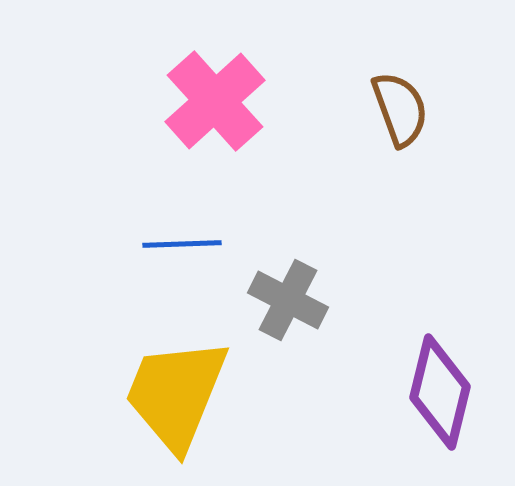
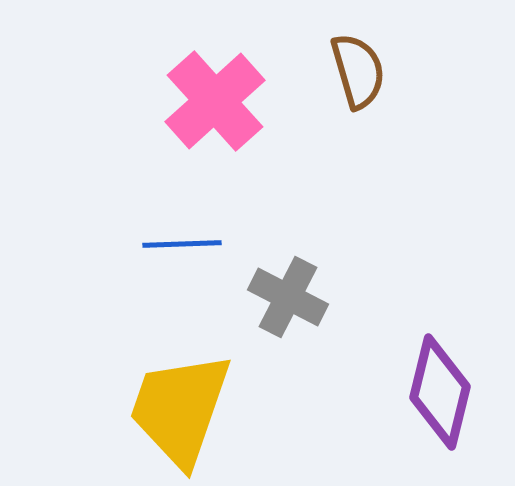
brown semicircle: moved 42 px left, 38 px up; rotated 4 degrees clockwise
gray cross: moved 3 px up
yellow trapezoid: moved 4 px right, 15 px down; rotated 3 degrees counterclockwise
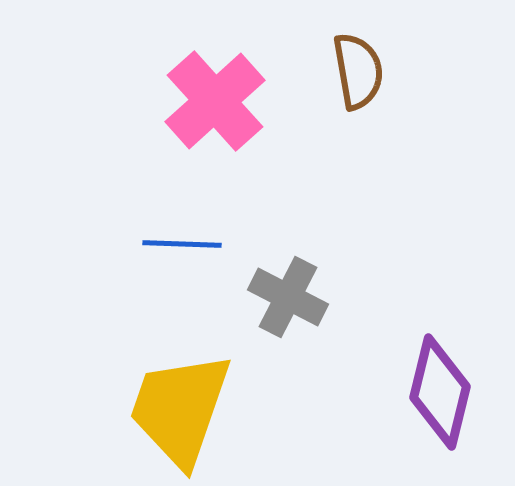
brown semicircle: rotated 6 degrees clockwise
blue line: rotated 4 degrees clockwise
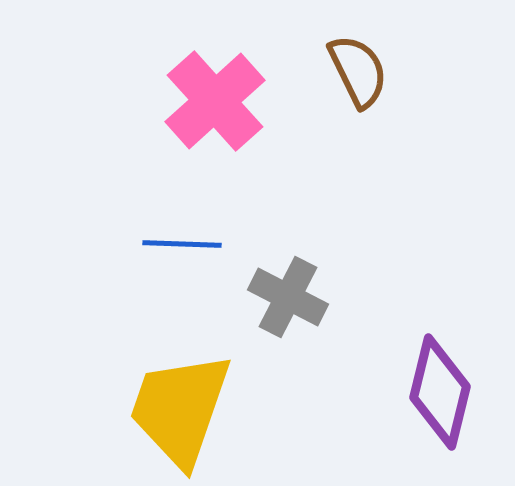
brown semicircle: rotated 16 degrees counterclockwise
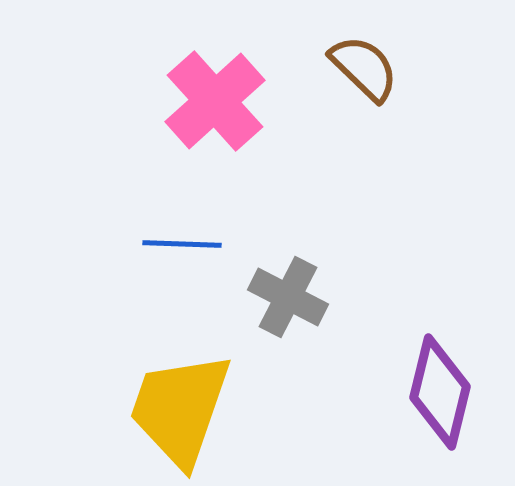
brown semicircle: moved 6 px right, 3 px up; rotated 20 degrees counterclockwise
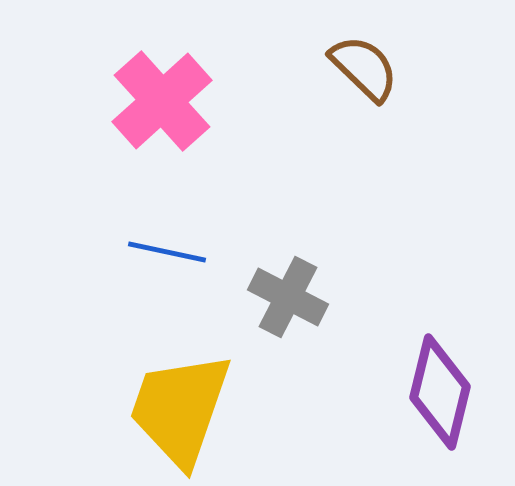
pink cross: moved 53 px left
blue line: moved 15 px left, 8 px down; rotated 10 degrees clockwise
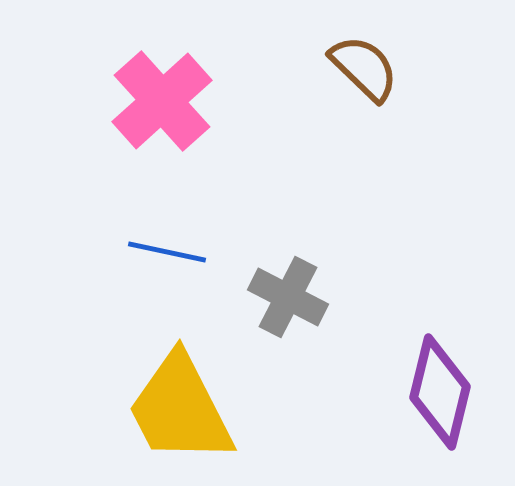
yellow trapezoid: rotated 46 degrees counterclockwise
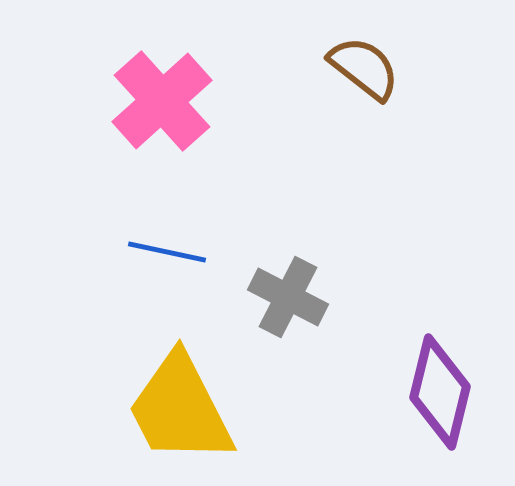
brown semicircle: rotated 6 degrees counterclockwise
